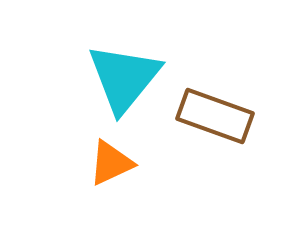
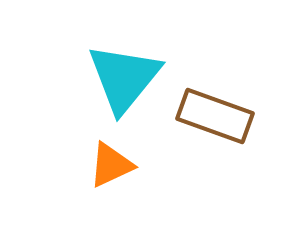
orange triangle: moved 2 px down
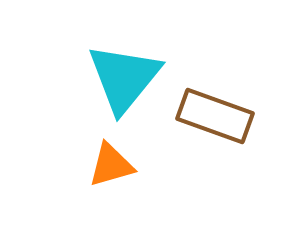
orange triangle: rotated 9 degrees clockwise
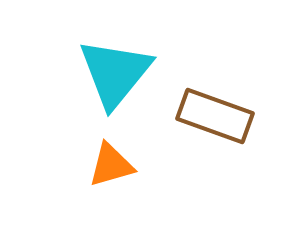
cyan triangle: moved 9 px left, 5 px up
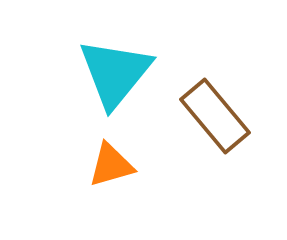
brown rectangle: rotated 30 degrees clockwise
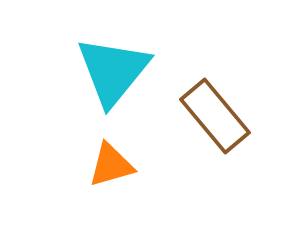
cyan triangle: moved 2 px left, 2 px up
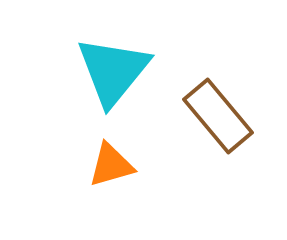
brown rectangle: moved 3 px right
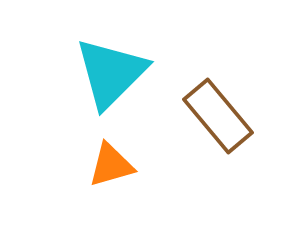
cyan triangle: moved 2 px left, 2 px down; rotated 6 degrees clockwise
